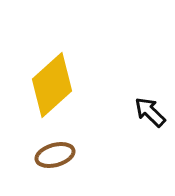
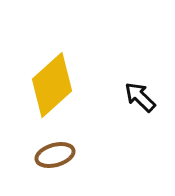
black arrow: moved 10 px left, 15 px up
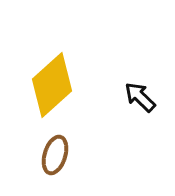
brown ellipse: rotated 57 degrees counterclockwise
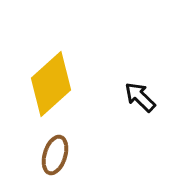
yellow diamond: moved 1 px left, 1 px up
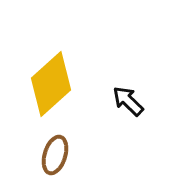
black arrow: moved 12 px left, 4 px down
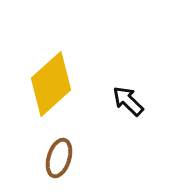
brown ellipse: moved 4 px right, 3 px down
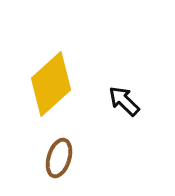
black arrow: moved 4 px left
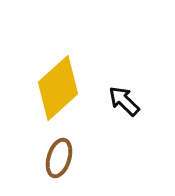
yellow diamond: moved 7 px right, 4 px down
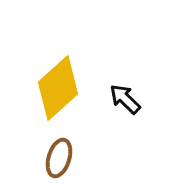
black arrow: moved 1 px right, 2 px up
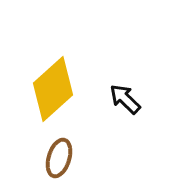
yellow diamond: moved 5 px left, 1 px down
